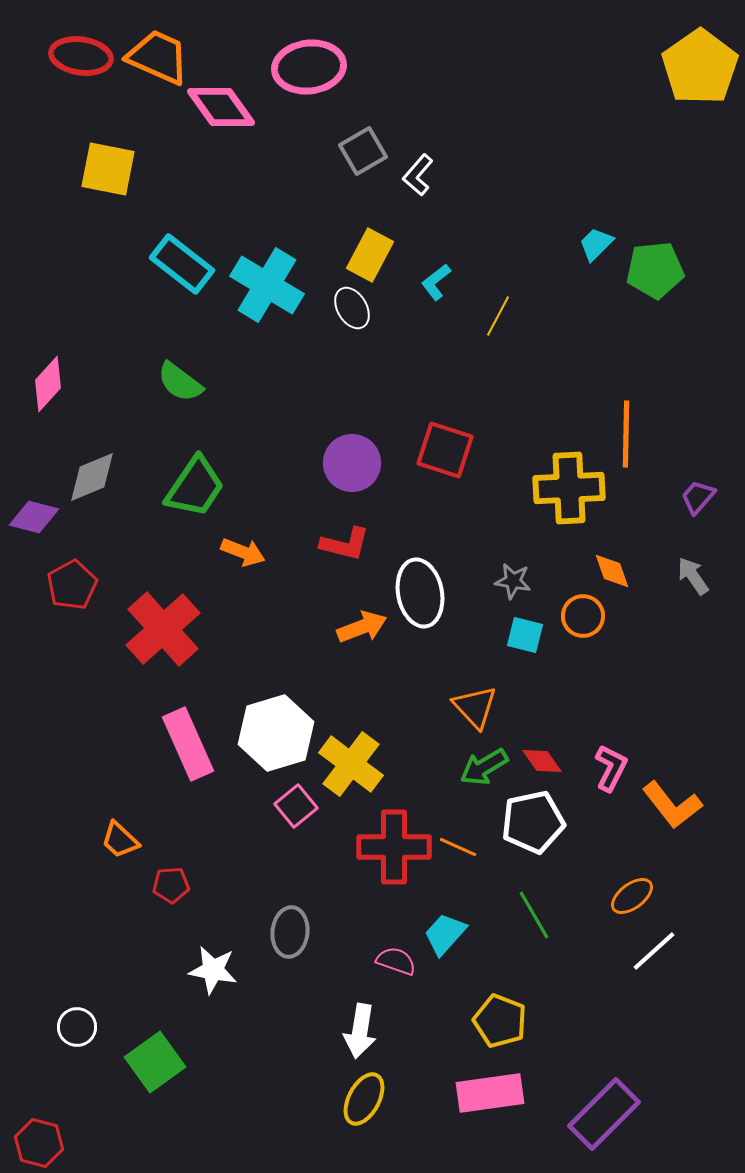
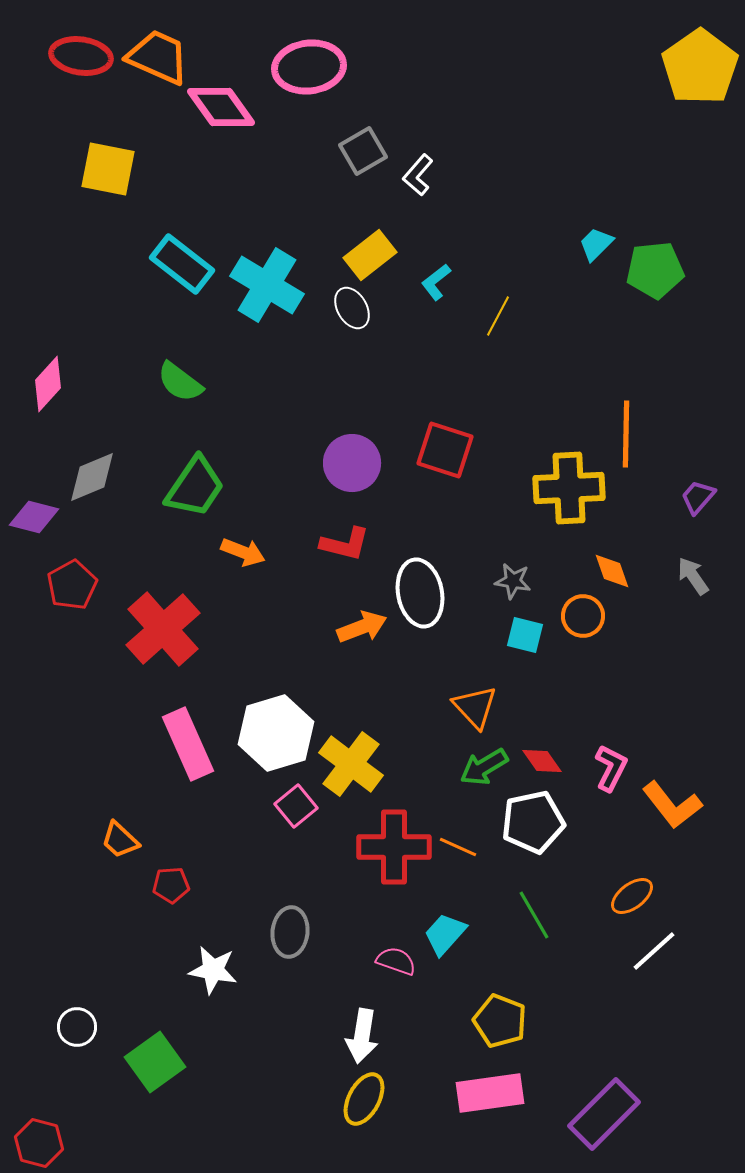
yellow rectangle at (370, 255): rotated 24 degrees clockwise
white arrow at (360, 1031): moved 2 px right, 5 px down
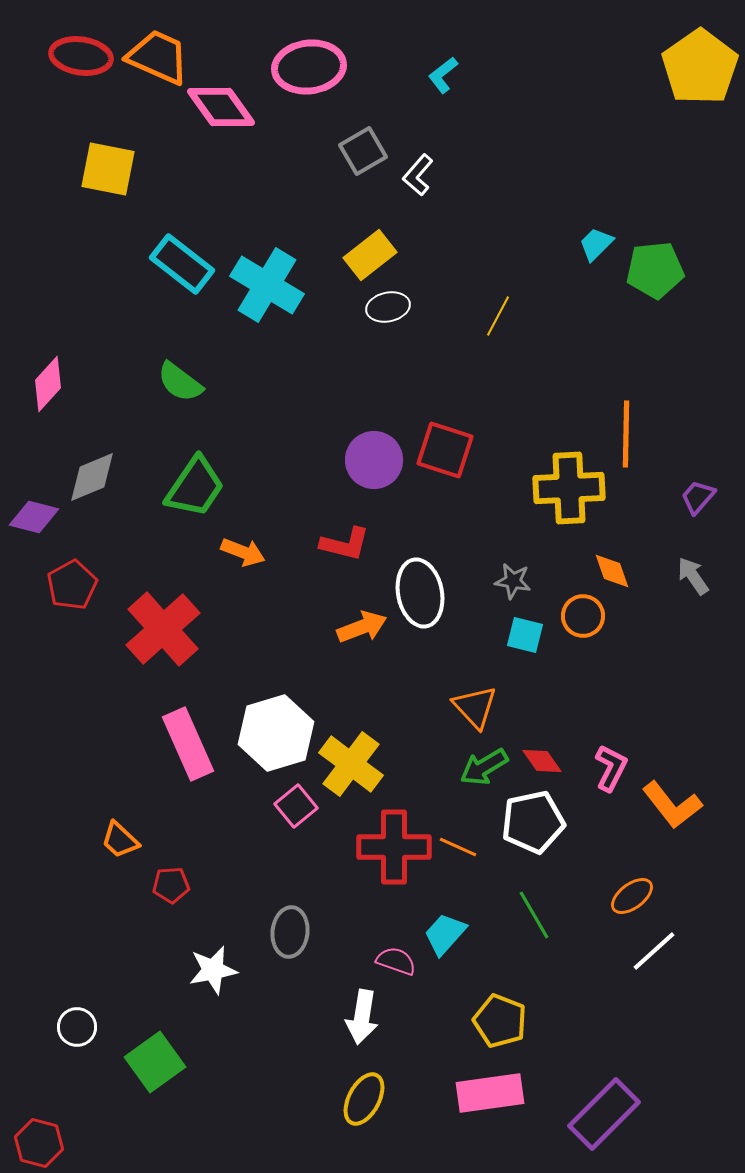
cyan L-shape at (436, 282): moved 7 px right, 207 px up
white ellipse at (352, 308): moved 36 px right, 1 px up; rotated 72 degrees counterclockwise
purple circle at (352, 463): moved 22 px right, 3 px up
white star at (213, 970): rotated 21 degrees counterclockwise
white arrow at (362, 1036): moved 19 px up
